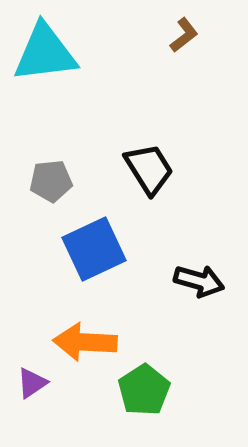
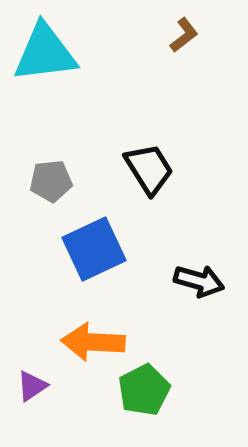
orange arrow: moved 8 px right
purple triangle: moved 3 px down
green pentagon: rotated 6 degrees clockwise
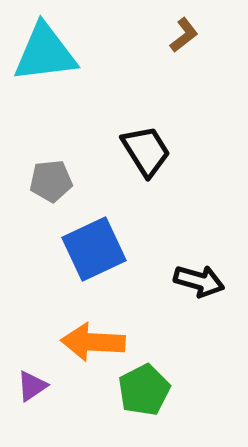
black trapezoid: moved 3 px left, 18 px up
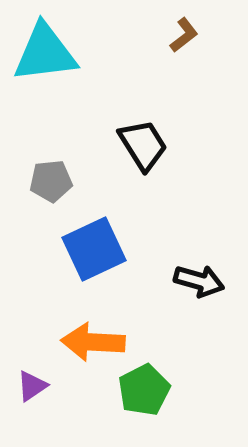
black trapezoid: moved 3 px left, 6 px up
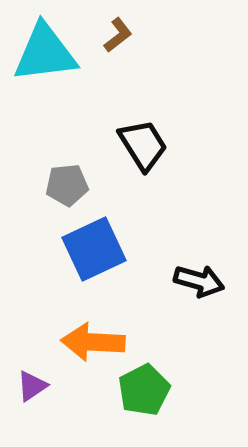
brown L-shape: moved 66 px left
gray pentagon: moved 16 px right, 4 px down
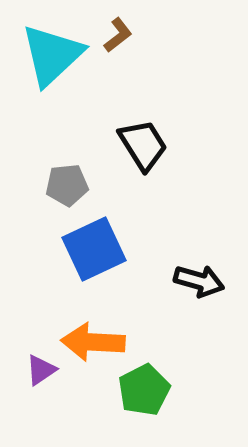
cyan triangle: moved 7 px right, 2 px down; rotated 36 degrees counterclockwise
purple triangle: moved 9 px right, 16 px up
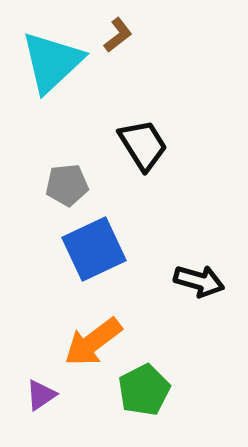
cyan triangle: moved 7 px down
orange arrow: rotated 40 degrees counterclockwise
purple triangle: moved 25 px down
